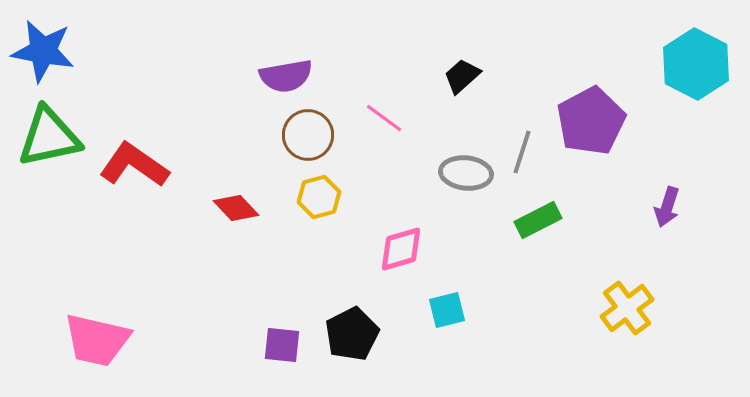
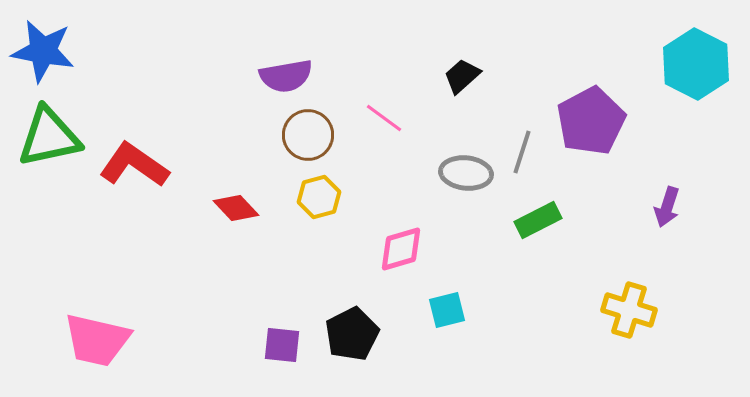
yellow cross: moved 2 px right, 2 px down; rotated 36 degrees counterclockwise
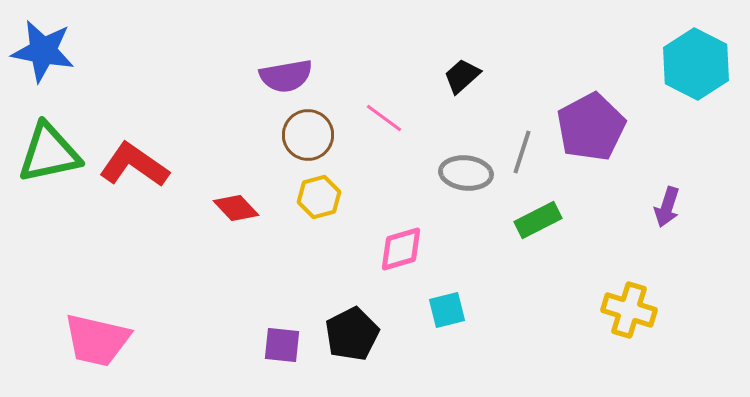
purple pentagon: moved 6 px down
green triangle: moved 16 px down
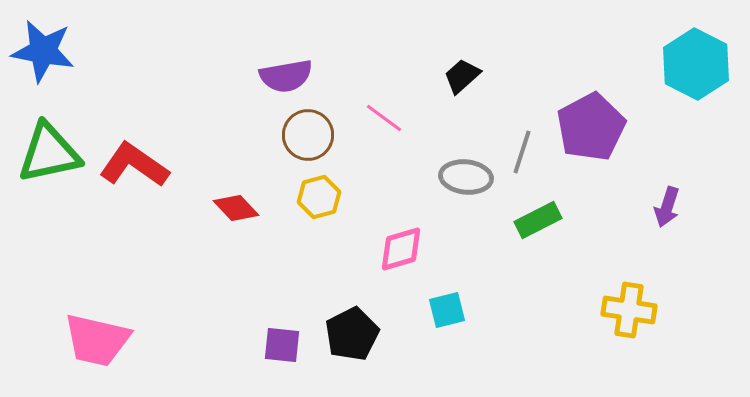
gray ellipse: moved 4 px down
yellow cross: rotated 8 degrees counterclockwise
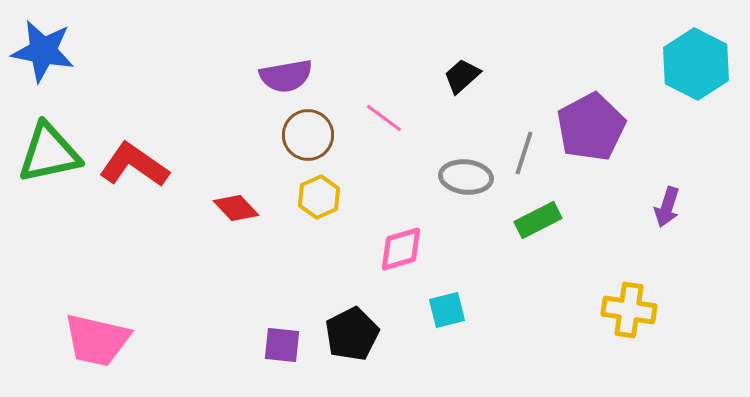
gray line: moved 2 px right, 1 px down
yellow hexagon: rotated 9 degrees counterclockwise
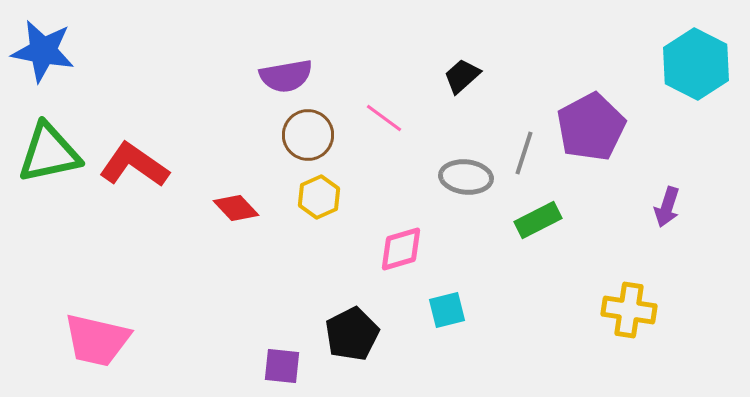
purple square: moved 21 px down
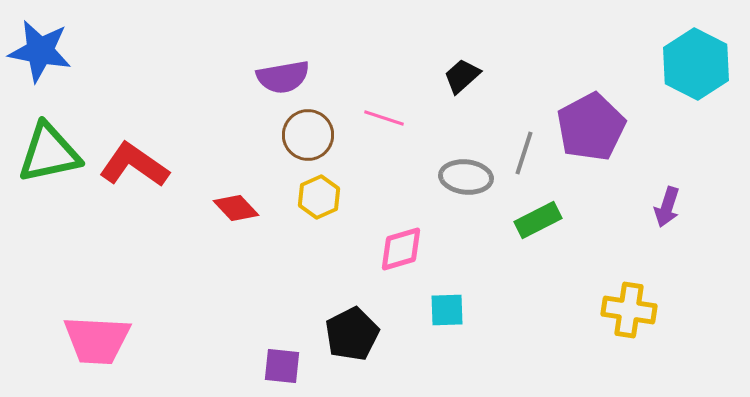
blue star: moved 3 px left
purple semicircle: moved 3 px left, 1 px down
pink line: rotated 18 degrees counterclockwise
cyan square: rotated 12 degrees clockwise
pink trapezoid: rotated 10 degrees counterclockwise
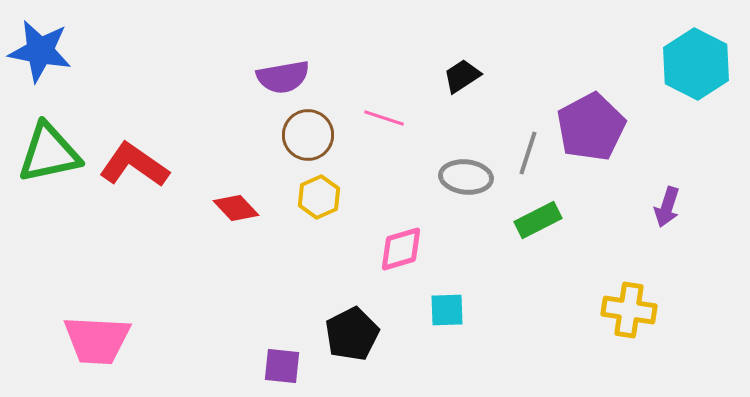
black trapezoid: rotated 9 degrees clockwise
gray line: moved 4 px right
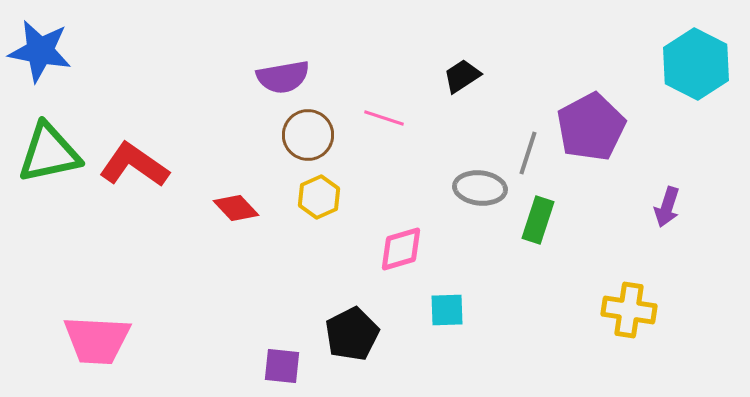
gray ellipse: moved 14 px right, 11 px down
green rectangle: rotated 45 degrees counterclockwise
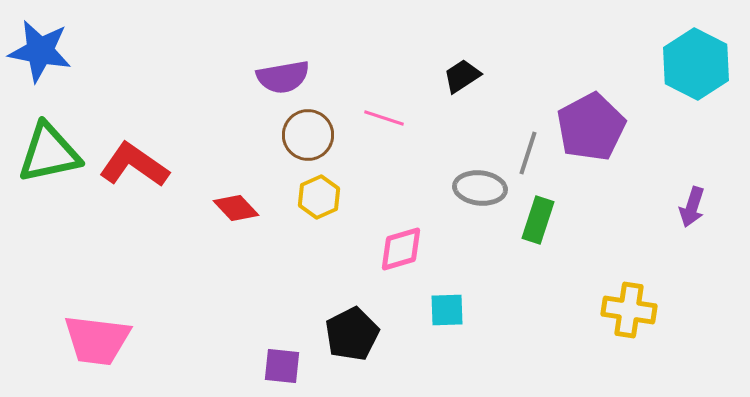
purple arrow: moved 25 px right
pink trapezoid: rotated 4 degrees clockwise
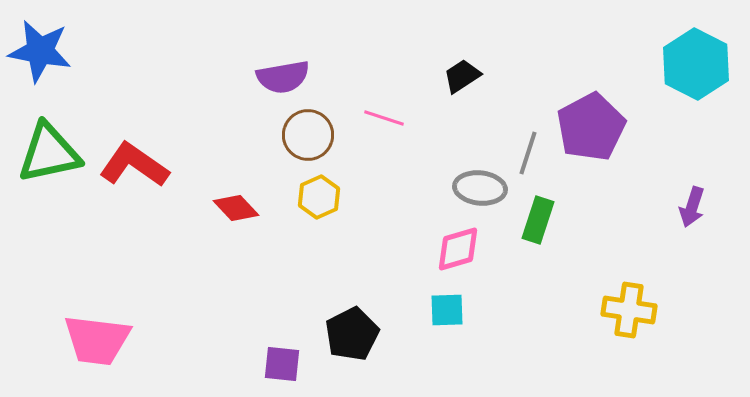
pink diamond: moved 57 px right
purple square: moved 2 px up
